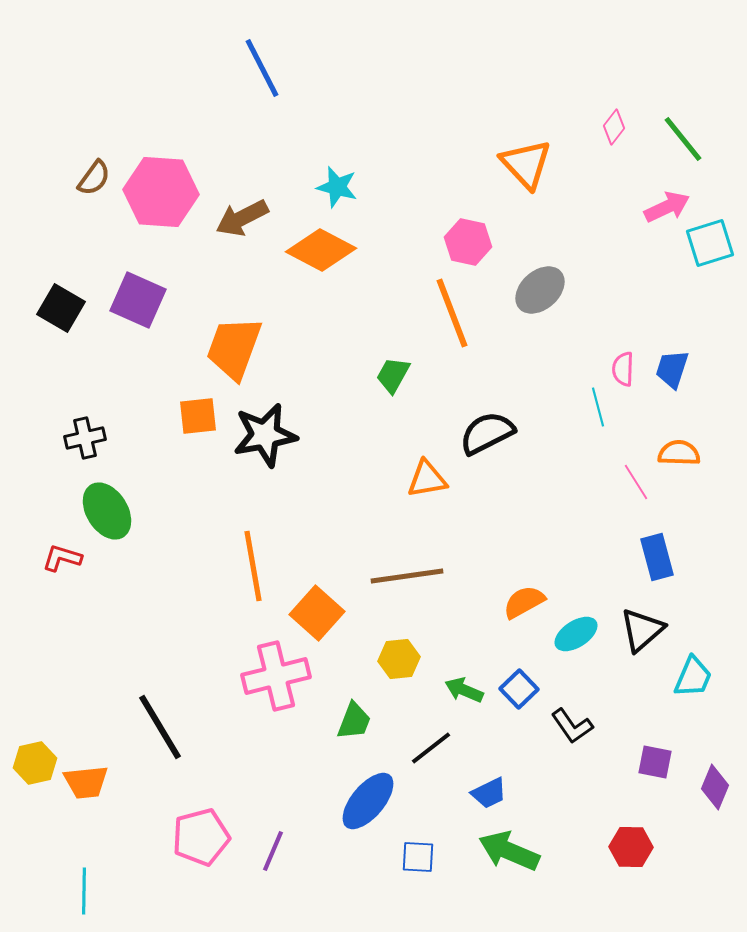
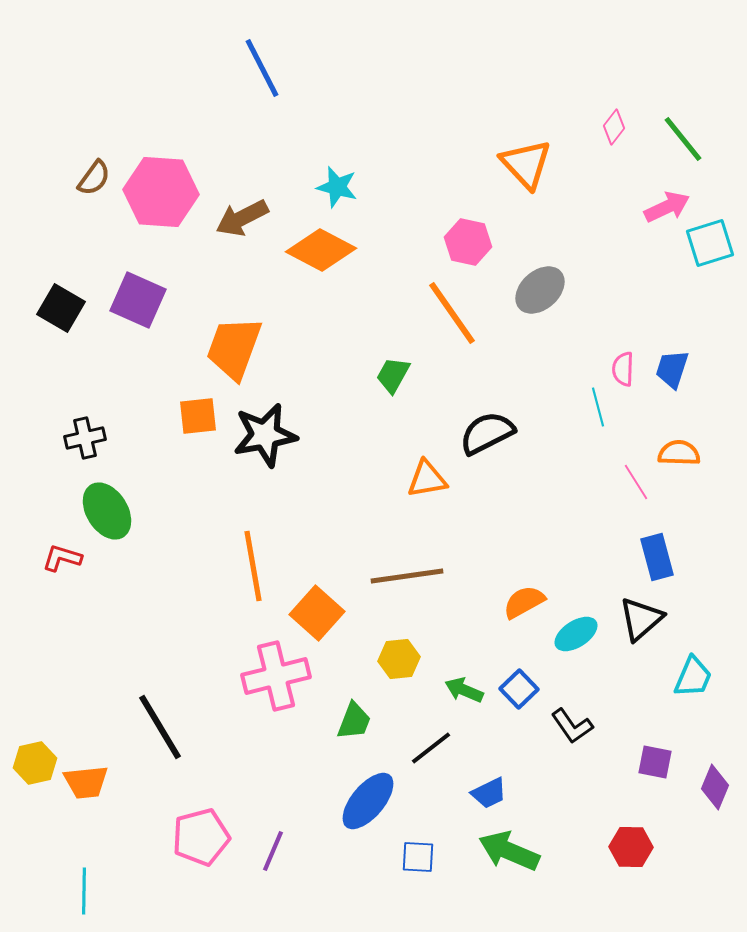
orange line at (452, 313): rotated 14 degrees counterclockwise
black triangle at (642, 630): moved 1 px left, 11 px up
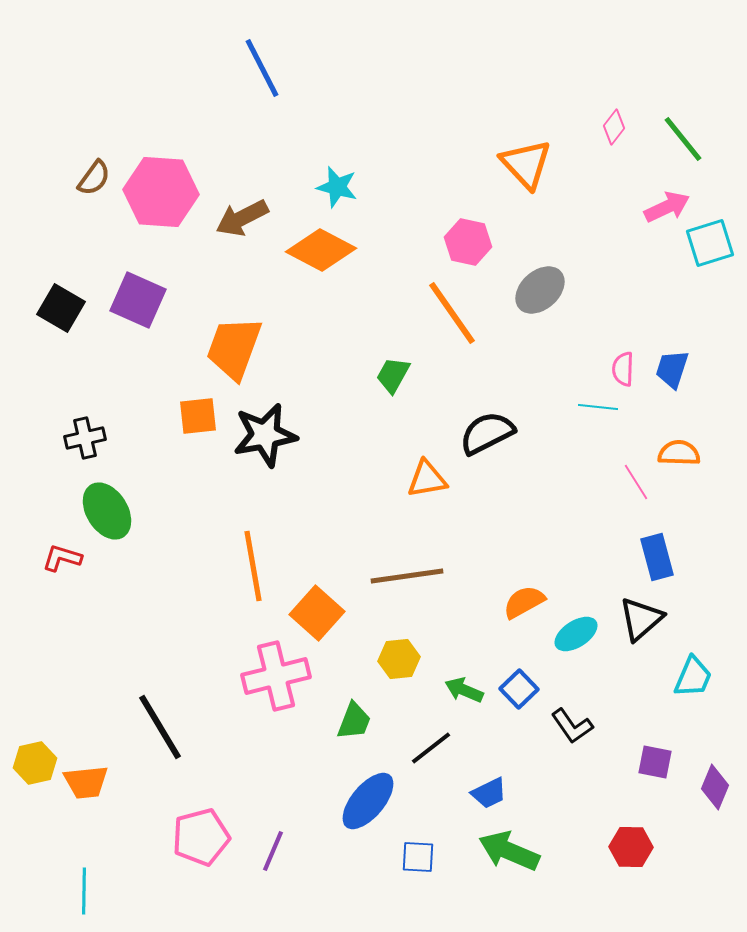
cyan line at (598, 407): rotated 69 degrees counterclockwise
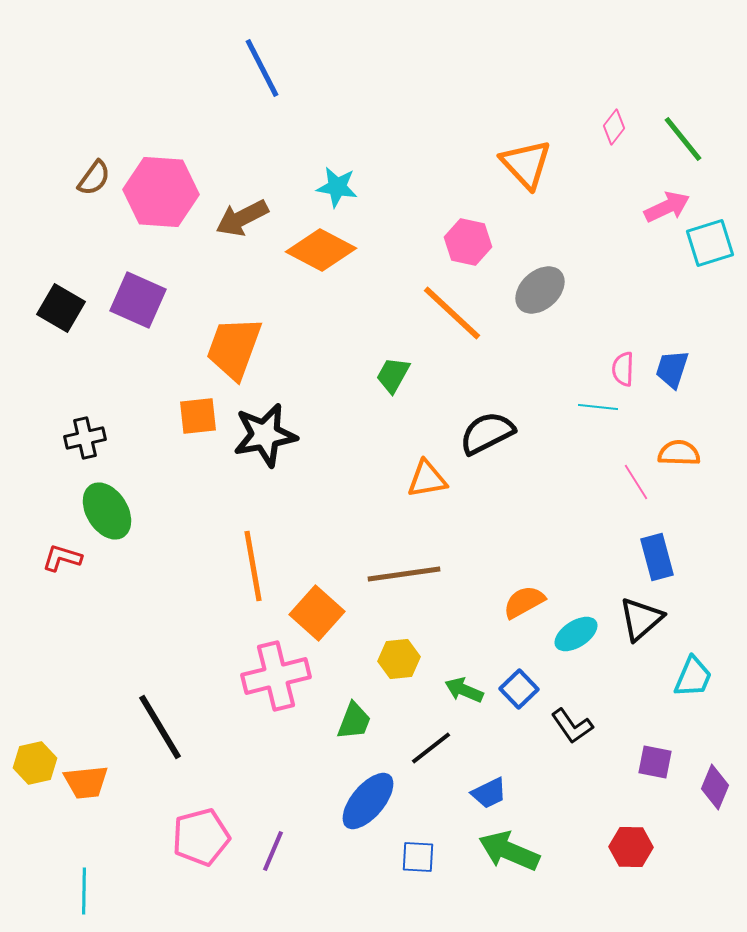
cyan star at (337, 187): rotated 6 degrees counterclockwise
orange line at (452, 313): rotated 12 degrees counterclockwise
brown line at (407, 576): moved 3 px left, 2 px up
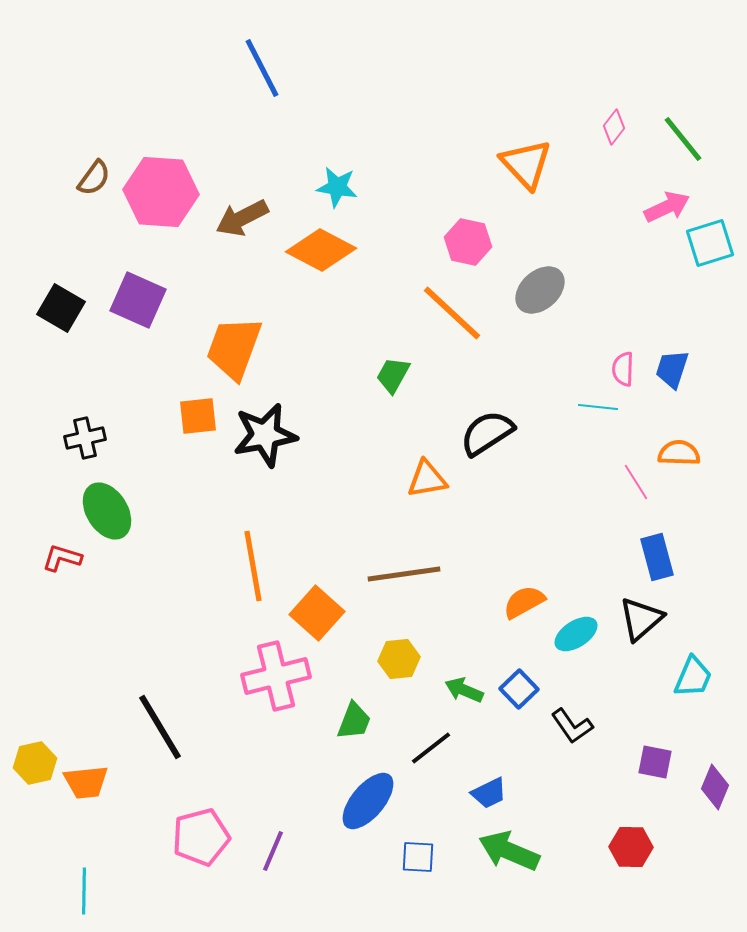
black semicircle at (487, 433): rotated 6 degrees counterclockwise
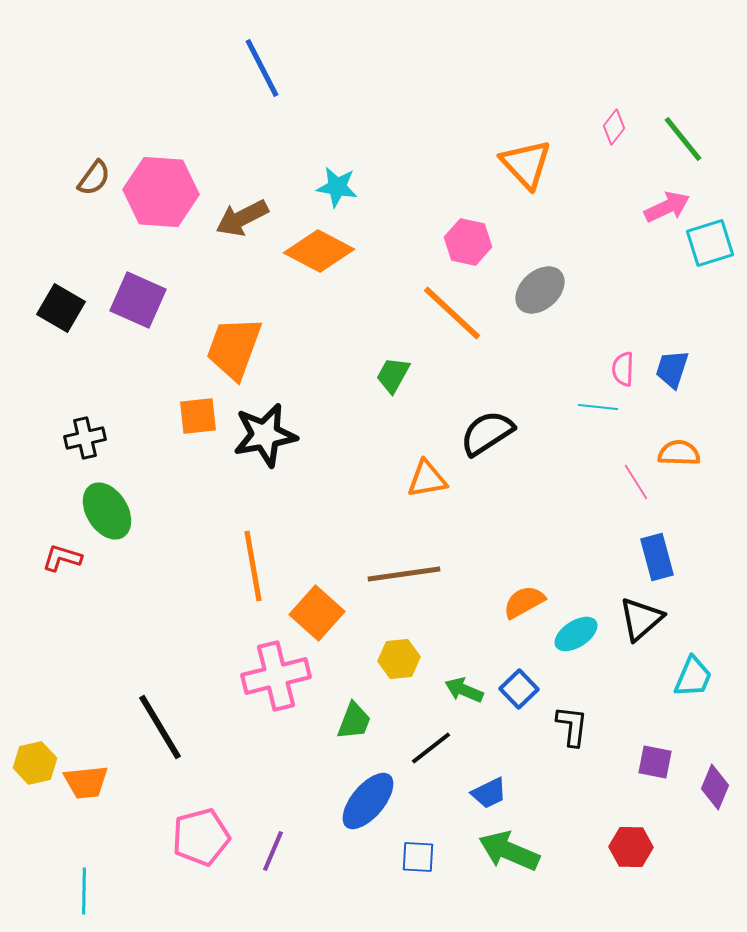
orange diamond at (321, 250): moved 2 px left, 1 px down
black L-shape at (572, 726): rotated 138 degrees counterclockwise
